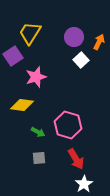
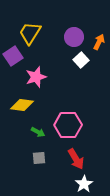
pink hexagon: rotated 16 degrees counterclockwise
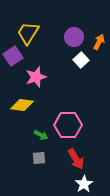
yellow trapezoid: moved 2 px left
green arrow: moved 3 px right, 3 px down
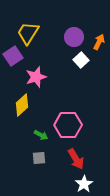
yellow diamond: rotated 50 degrees counterclockwise
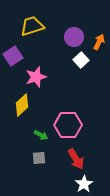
yellow trapezoid: moved 4 px right, 7 px up; rotated 40 degrees clockwise
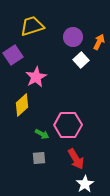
purple circle: moved 1 px left
purple square: moved 1 px up
pink star: rotated 10 degrees counterclockwise
green arrow: moved 1 px right, 1 px up
white star: moved 1 px right
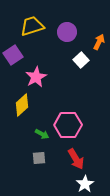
purple circle: moved 6 px left, 5 px up
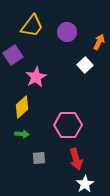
yellow trapezoid: rotated 145 degrees clockwise
white square: moved 4 px right, 5 px down
yellow diamond: moved 2 px down
green arrow: moved 20 px left; rotated 24 degrees counterclockwise
red arrow: rotated 15 degrees clockwise
